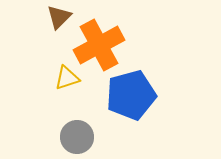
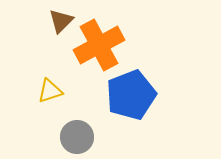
brown triangle: moved 2 px right, 4 px down
yellow triangle: moved 17 px left, 13 px down
blue pentagon: rotated 6 degrees counterclockwise
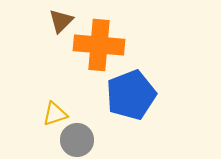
orange cross: rotated 33 degrees clockwise
yellow triangle: moved 5 px right, 23 px down
gray circle: moved 3 px down
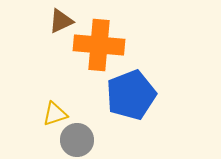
brown triangle: rotated 20 degrees clockwise
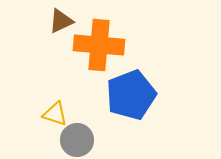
yellow triangle: rotated 36 degrees clockwise
